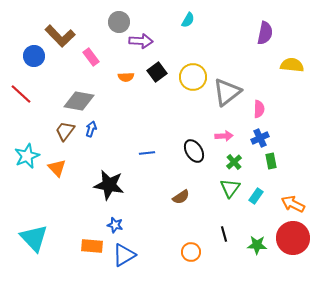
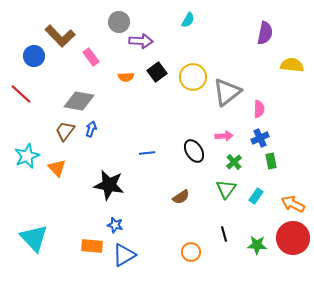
green triangle: moved 4 px left, 1 px down
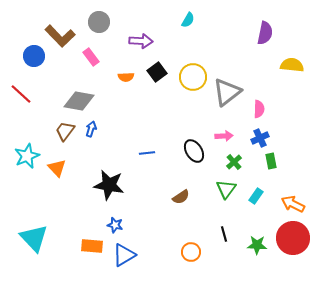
gray circle: moved 20 px left
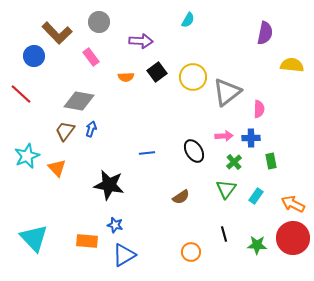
brown L-shape: moved 3 px left, 3 px up
blue cross: moved 9 px left; rotated 24 degrees clockwise
orange rectangle: moved 5 px left, 5 px up
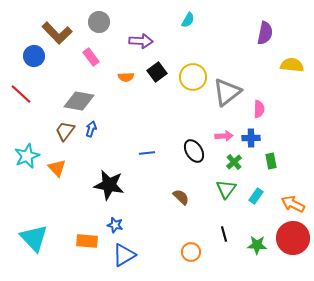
brown semicircle: rotated 102 degrees counterclockwise
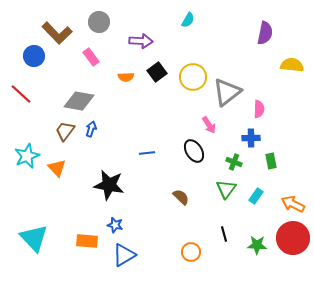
pink arrow: moved 15 px left, 11 px up; rotated 60 degrees clockwise
green cross: rotated 28 degrees counterclockwise
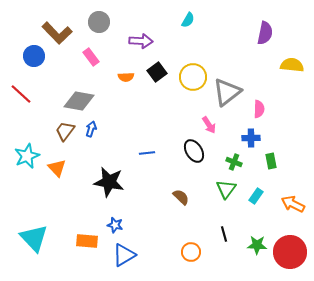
black star: moved 3 px up
red circle: moved 3 px left, 14 px down
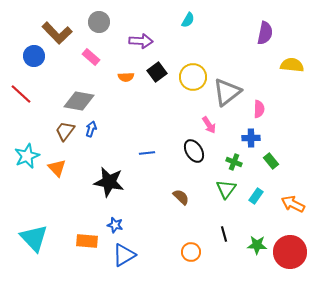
pink rectangle: rotated 12 degrees counterclockwise
green rectangle: rotated 28 degrees counterclockwise
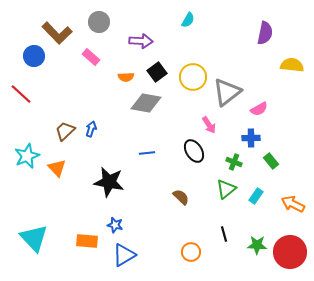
gray diamond: moved 67 px right, 2 px down
pink semicircle: rotated 60 degrees clockwise
brown trapezoid: rotated 10 degrees clockwise
green triangle: rotated 15 degrees clockwise
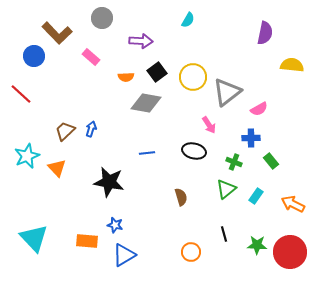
gray circle: moved 3 px right, 4 px up
black ellipse: rotated 45 degrees counterclockwise
brown semicircle: rotated 30 degrees clockwise
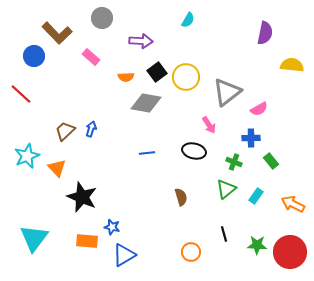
yellow circle: moved 7 px left
black star: moved 27 px left, 15 px down; rotated 12 degrees clockwise
blue star: moved 3 px left, 2 px down
cyan triangle: rotated 20 degrees clockwise
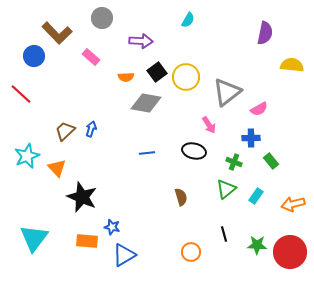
orange arrow: rotated 40 degrees counterclockwise
